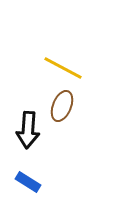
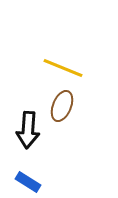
yellow line: rotated 6 degrees counterclockwise
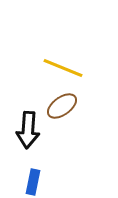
brown ellipse: rotated 32 degrees clockwise
blue rectangle: moved 5 px right; rotated 70 degrees clockwise
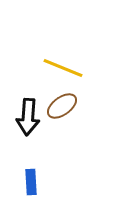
black arrow: moved 13 px up
blue rectangle: moved 2 px left; rotated 15 degrees counterclockwise
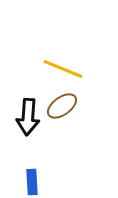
yellow line: moved 1 px down
blue rectangle: moved 1 px right
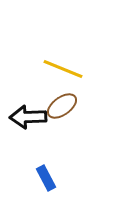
black arrow: rotated 84 degrees clockwise
blue rectangle: moved 14 px right, 4 px up; rotated 25 degrees counterclockwise
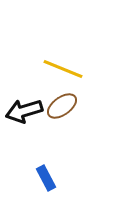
black arrow: moved 4 px left, 6 px up; rotated 15 degrees counterclockwise
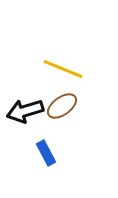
black arrow: moved 1 px right
blue rectangle: moved 25 px up
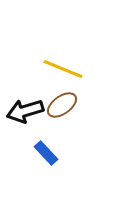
brown ellipse: moved 1 px up
blue rectangle: rotated 15 degrees counterclockwise
